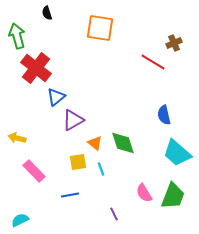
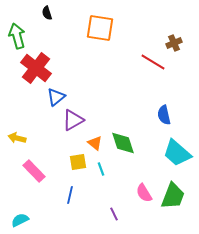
blue line: rotated 66 degrees counterclockwise
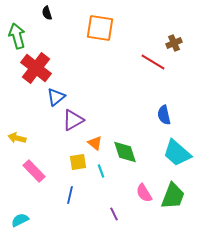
green diamond: moved 2 px right, 9 px down
cyan line: moved 2 px down
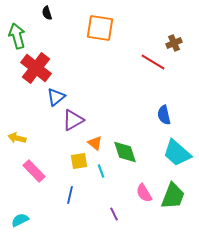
yellow square: moved 1 px right, 1 px up
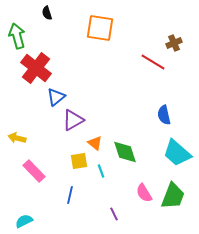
cyan semicircle: moved 4 px right, 1 px down
